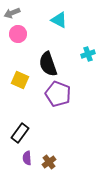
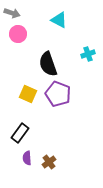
gray arrow: rotated 140 degrees counterclockwise
yellow square: moved 8 px right, 14 px down
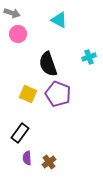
cyan cross: moved 1 px right, 3 px down
